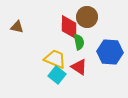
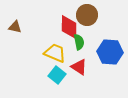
brown circle: moved 2 px up
brown triangle: moved 2 px left
yellow trapezoid: moved 6 px up
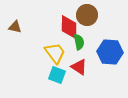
yellow trapezoid: rotated 30 degrees clockwise
cyan square: rotated 18 degrees counterclockwise
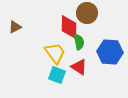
brown circle: moved 2 px up
brown triangle: rotated 40 degrees counterclockwise
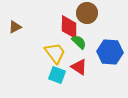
green semicircle: rotated 35 degrees counterclockwise
